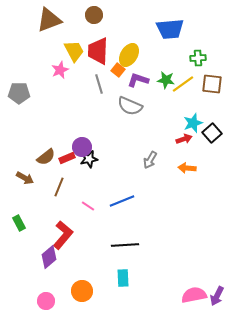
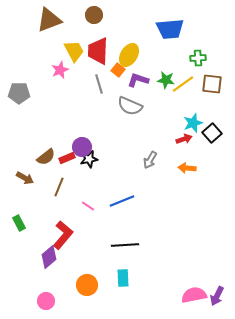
orange circle: moved 5 px right, 6 px up
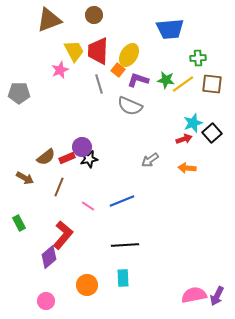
gray arrow: rotated 24 degrees clockwise
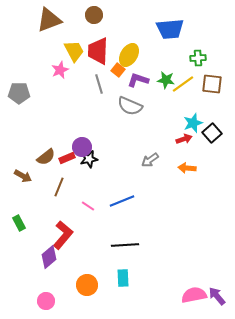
brown arrow: moved 2 px left, 2 px up
purple arrow: rotated 114 degrees clockwise
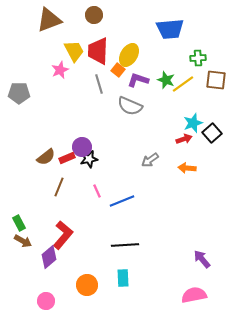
green star: rotated 12 degrees clockwise
brown square: moved 4 px right, 4 px up
brown arrow: moved 65 px down
pink line: moved 9 px right, 15 px up; rotated 32 degrees clockwise
purple arrow: moved 15 px left, 37 px up
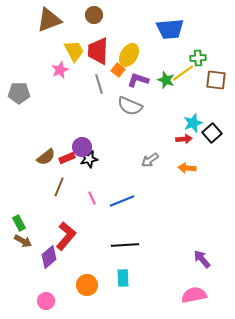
yellow line: moved 11 px up
red arrow: rotated 14 degrees clockwise
pink line: moved 5 px left, 7 px down
red L-shape: moved 3 px right, 1 px down
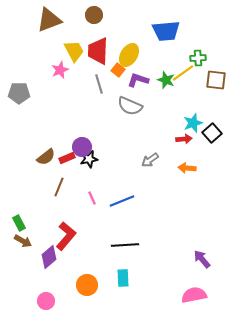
blue trapezoid: moved 4 px left, 2 px down
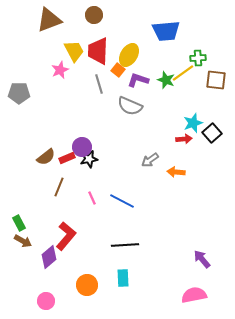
orange arrow: moved 11 px left, 4 px down
blue line: rotated 50 degrees clockwise
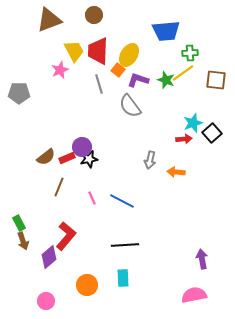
green cross: moved 8 px left, 5 px up
gray semicircle: rotated 30 degrees clockwise
gray arrow: rotated 42 degrees counterclockwise
brown arrow: rotated 42 degrees clockwise
purple arrow: rotated 30 degrees clockwise
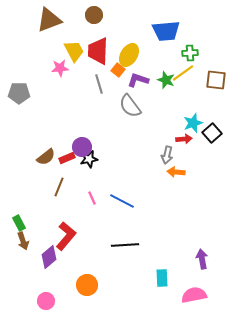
pink star: moved 2 px up; rotated 18 degrees clockwise
gray arrow: moved 17 px right, 5 px up
cyan rectangle: moved 39 px right
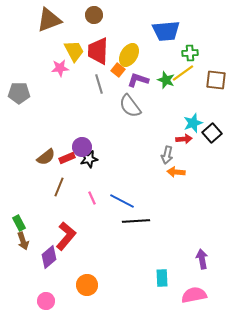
black line: moved 11 px right, 24 px up
